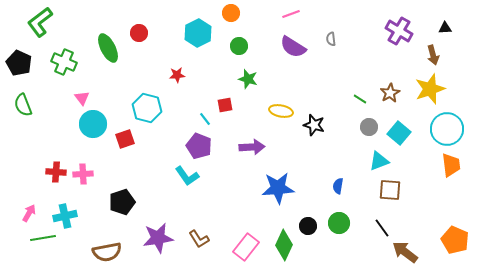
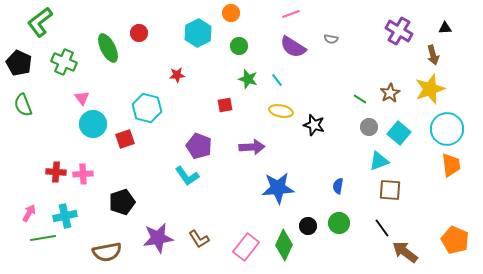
gray semicircle at (331, 39): rotated 72 degrees counterclockwise
cyan line at (205, 119): moved 72 px right, 39 px up
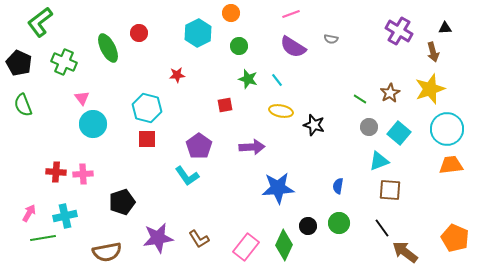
brown arrow at (433, 55): moved 3 px up
red square at (125, 139): moved 22 px right; rotated 18 degrees clockwise
purple pentagon at (199, 146): rotated 15 degrees clockwise
orange trapezoid at (451, 165): rotated 90 degrees counterclockwise
orange pentagon at (455, 240): moved 2 px up
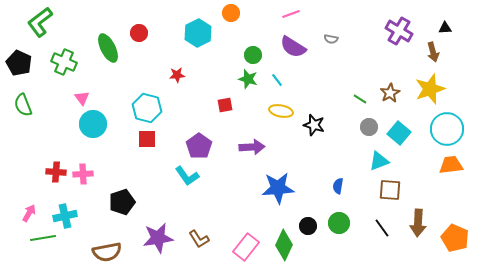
green circle at (239, 46): moved 14 px right, 9 px down
brown arrow at (405, 252): moved 13 px right, 29 px up; rotated 124 degrees counterclockwise
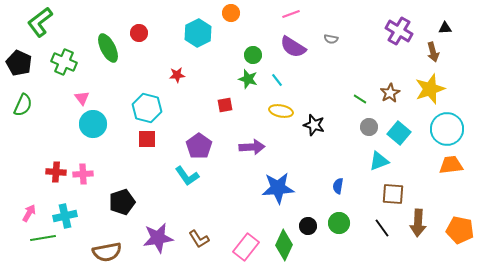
green semicircle at (23, 105): rotated 135 degrees counterclockwise
brown square at (390, 190): moved 3 px right, 4 px down
orange pentagon at (455, 238): moved 5 px right, 8 px up; rotated 12 degrees counterclockwise
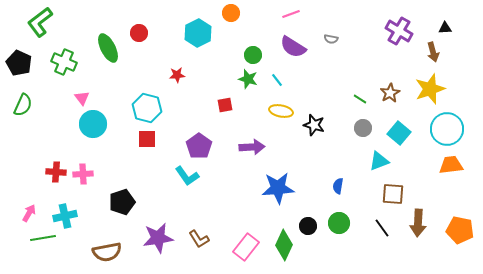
gray circle at (369, 127): moved 6 px left, 1 px down
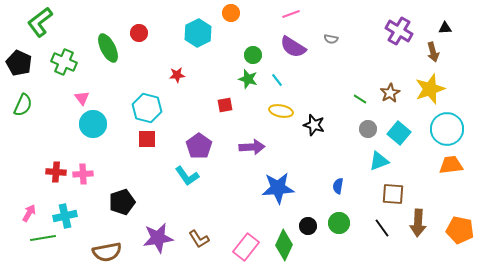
gray circle at (363, 128): moved 5 px right, 1 px down
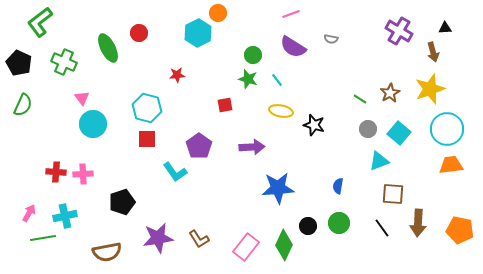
orange circle at (231, 13): moved 13 px left
cyan L-shape at (187, 176): moved 12 px left, 4 px up
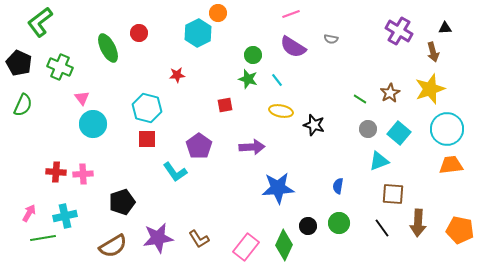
green cross at (64, 62): moved 4 px left, 5 px down
brown semicircle at (107, 252): moved 6 px right, 6 px up; rotated 20 degrees counterclockwise
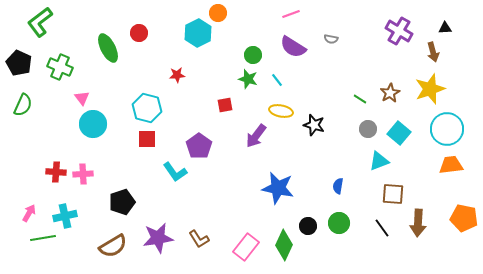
purple arrow at (252, 147): moved 4 px right, 11 px up; rotated 130 degrees clockwise
blue star at (278, 188): rotated 16 degrees clockwise
orange pentagon at (460, 230): moved 4 px right, 12 px up
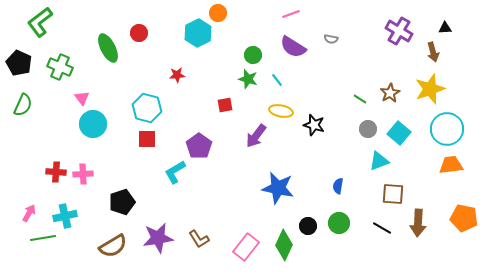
cyan L-shape at (175, 172): rotated 95 degrees clockwise
black line at (382, 228): rotated 24 degrees counterclockwise
